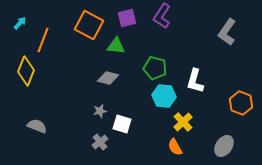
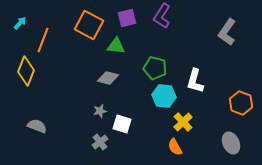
gray ellipse: moved 7 px right, 3 px up; rotated 60 degrees counterclockwise
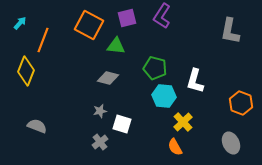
gray L-shape: moved 3 px right, 1 px up; rotated 24 degrees counterclockwise
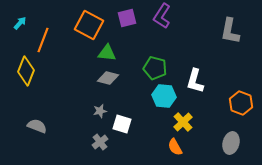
green triangle: moved 9 px left, 7 px down
gray ellipse: rotated 40 degrees clockwise
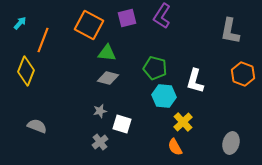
orange hexagon: moved 2 px right, 29 px up
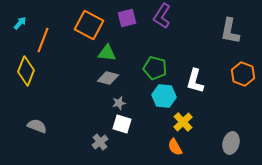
gray star: moved 19 px right, 8 px up
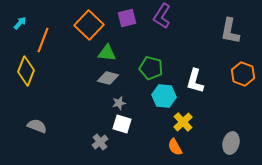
orange square: rotated 16 degrees clockwise
green pentagon: moved 4 px left
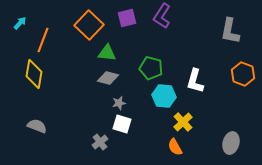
yellow diamond: moved 8 px right, 3 px down; rotated 12 degrees counterclockwise
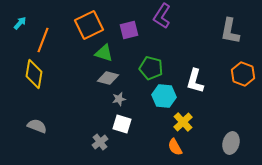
purple square: moved 2 px right, 12 px down
orange square: rotated 20 degrees clockwise
green triangle: moved 3 px left; rotated 12 degrees clockwise
gray star: moved 4 px up
